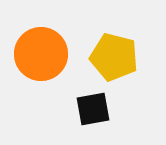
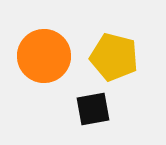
orange circle: moved 3 px right, 2 px down
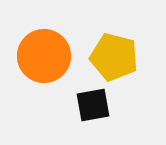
black square: moved 4 px up
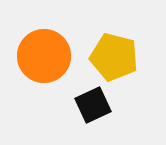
black square: rotated 15 degrees counterclockwise
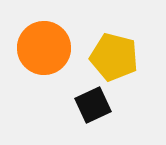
orange circle: moved 8 px up
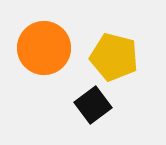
black square: rotated 12 degrees counterclockwise
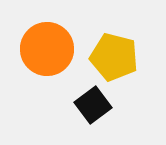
orange circle: moved 3 px right, 1 px down
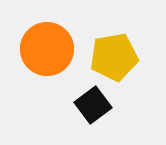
yellow pentagon: rotated 24 degrees counterclockwise
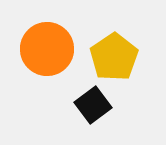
yellow pentagon: rotated 24 degrees counterclockwise
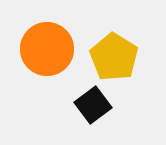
yellow pentagon: rotated 6 degrees counterclockwise
